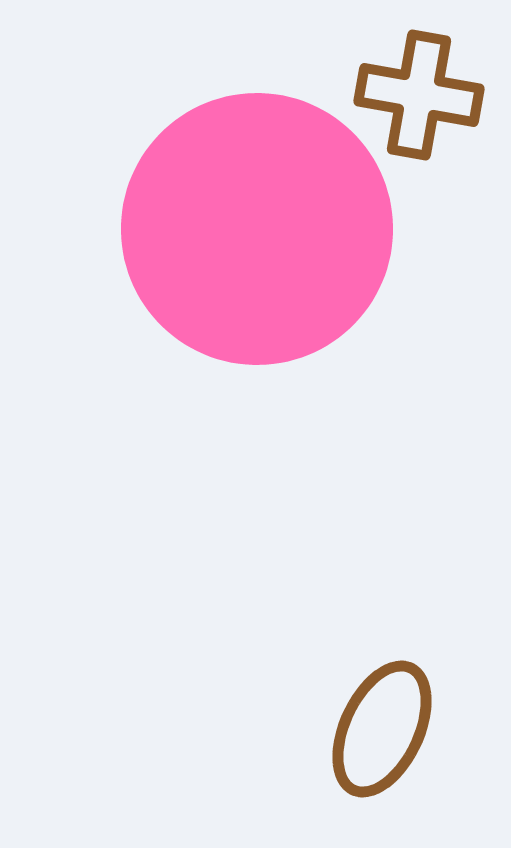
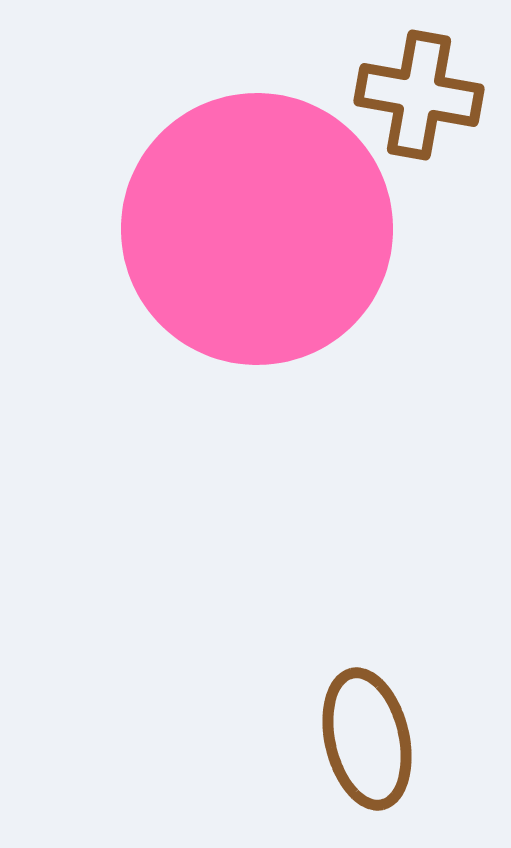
brown ellipse: moved 15 px left, 10 px down; rotated 38 degrees counterclockwise
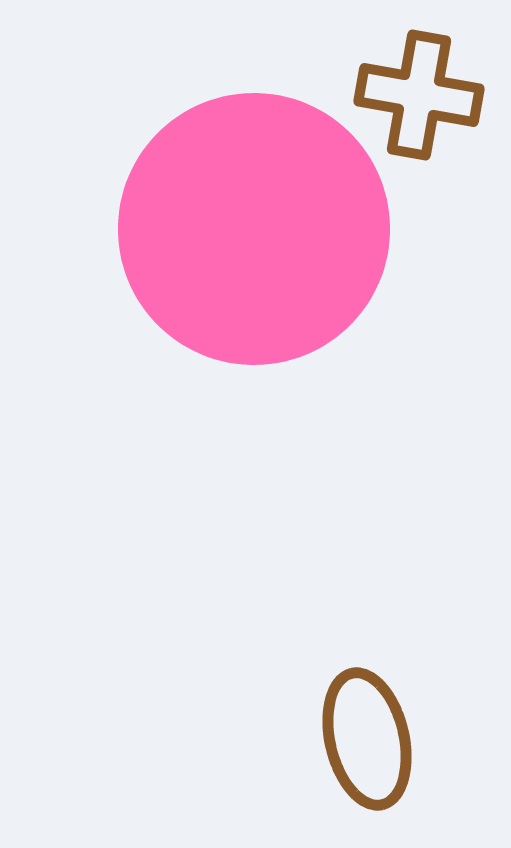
pink circle: moved 3 px left
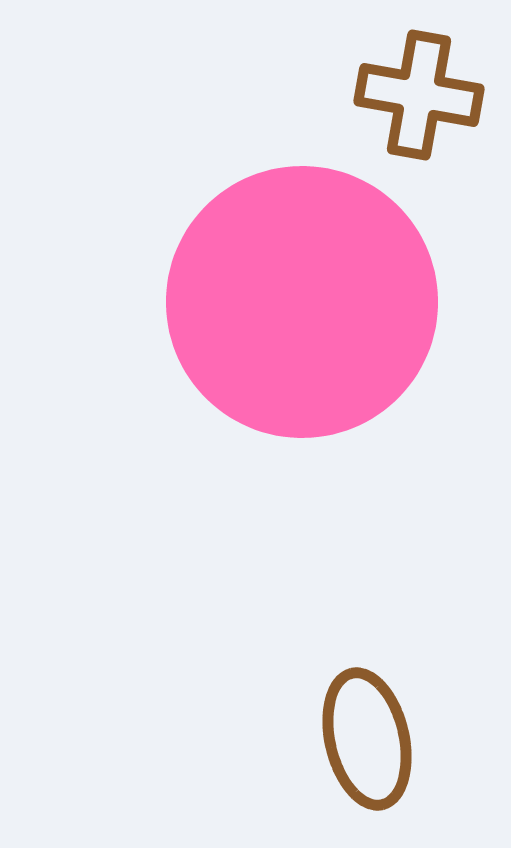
pink circle: moved 48 px right, 73 px down
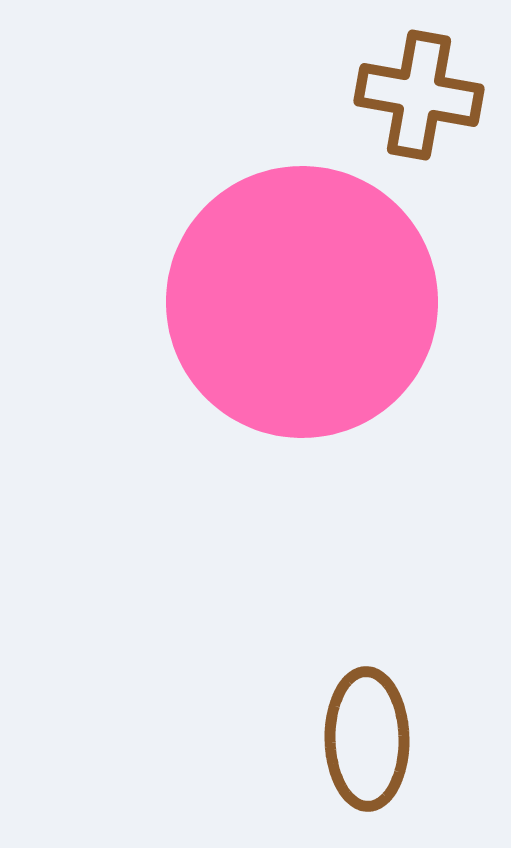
brown ellipse: rotated 12 degrees clockwise
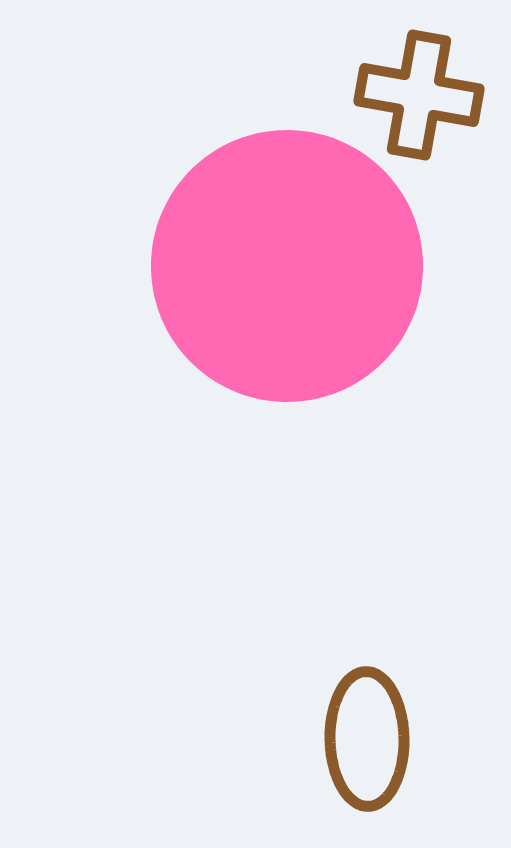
pink circle: moved 15 px left, 36 px up
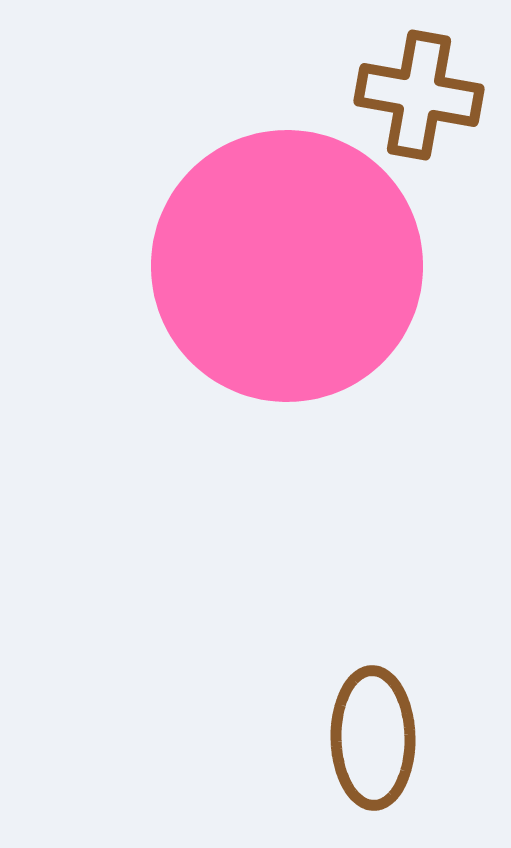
brown ellipse: moved 6 px right, 1 px up
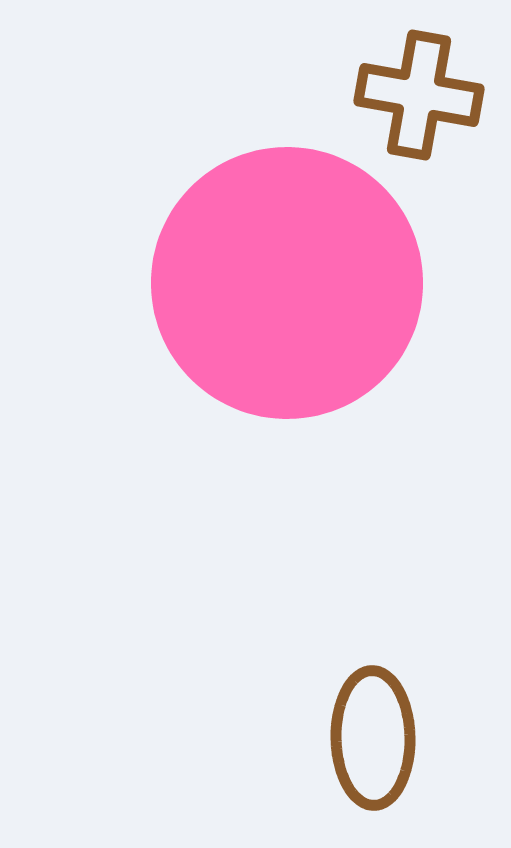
pink circle: moved 17 px down
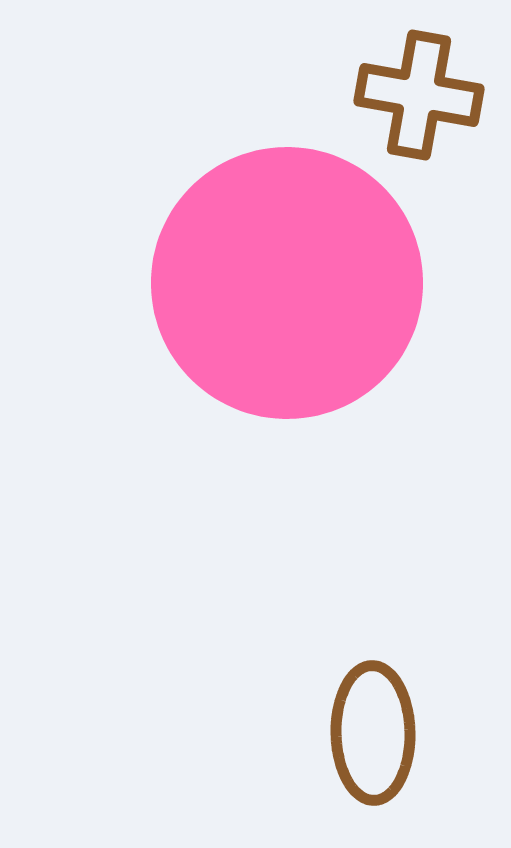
brown ellipse: moved 5 px up
